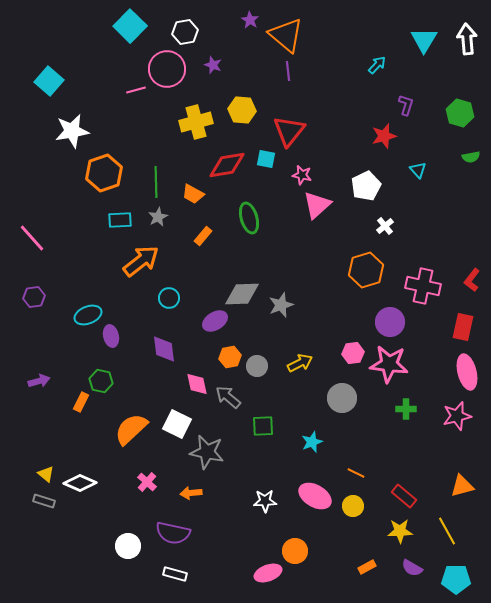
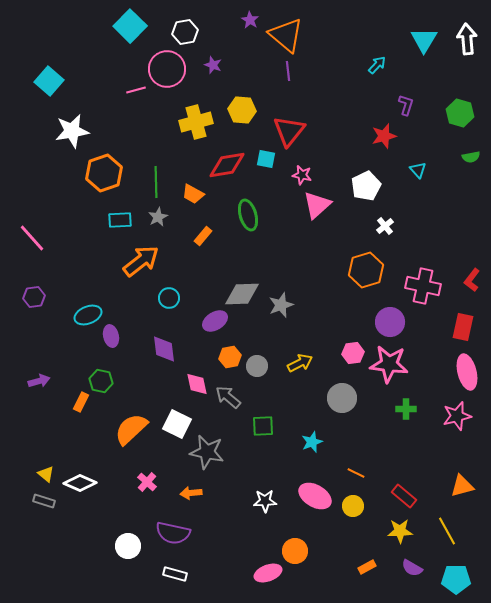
green ellipse at (249, 218): moved 1 px left, 3 px up
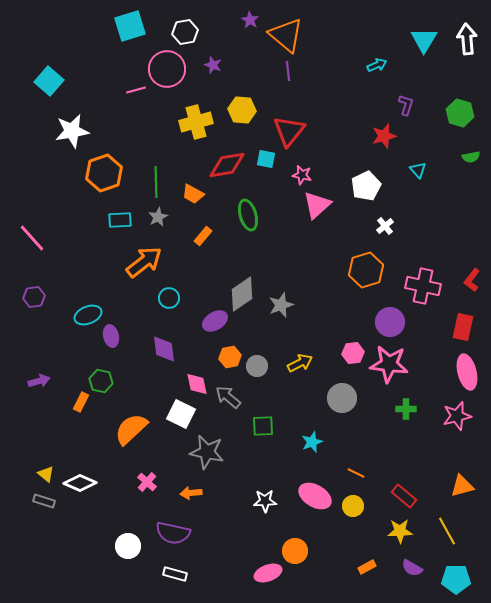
cyan square at (130, 26): rotated 28 degrees clockwise
cyan arrow at (377, 65): rotated 24 degrees clockwise
orange arrow at (141, 261): moved 3 px right, 1 px down
gray diamond at (242, 294): rotated 33 degrees counterclockwise
white square at (177, 424): moved 4 px right, 10 px up
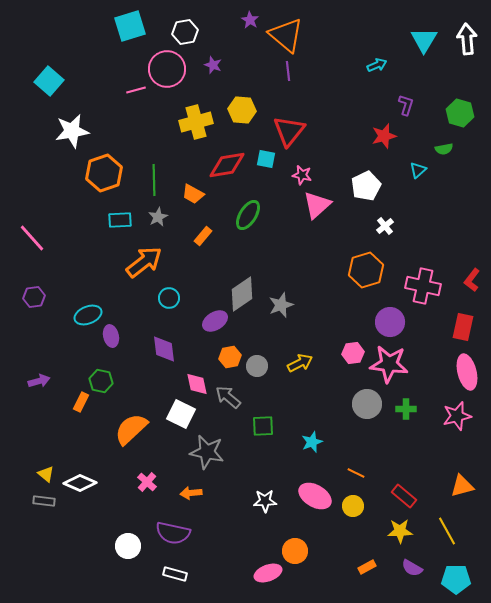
green semicircle at (471, 157): moved 27 px left, 8 px up
cyan triangle at (418, 170): rotated 30 degrees clockwise
green line at (156, 182): moved 2 px left, 2 px up
green ellipse at (248, 215): rotated 48 degrees clockwise
gray circle at (342, 398): moved 25 px right, 6 px down
gray rectangle at (44, 501): rotated 10 degrees counterclockwise
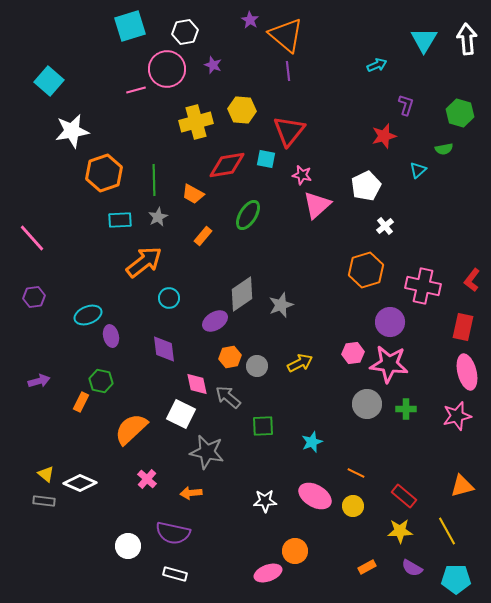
pink cross at (147, 482): moved 3 px up
